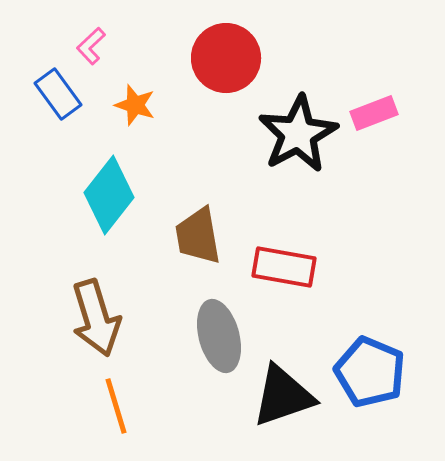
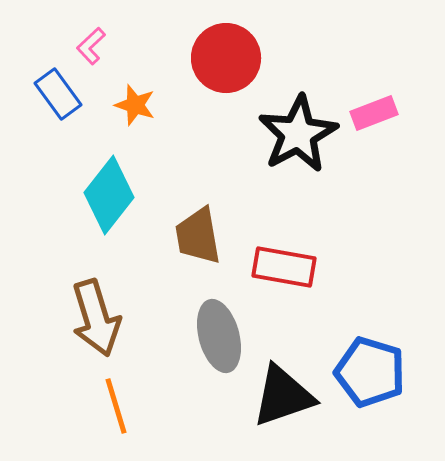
blue pentagon: rotated 6 degrees counterclockwise
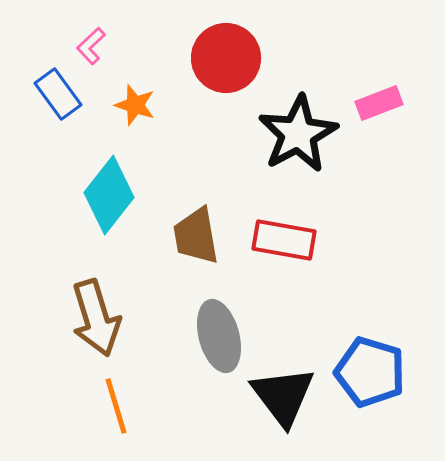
pink rectangle: moved 5 px right, 10 px up
brown trapezoid: moved 2 px left
red rectangle: moved 27 px up
black triangle: rotated 48 degrees counterclockwise
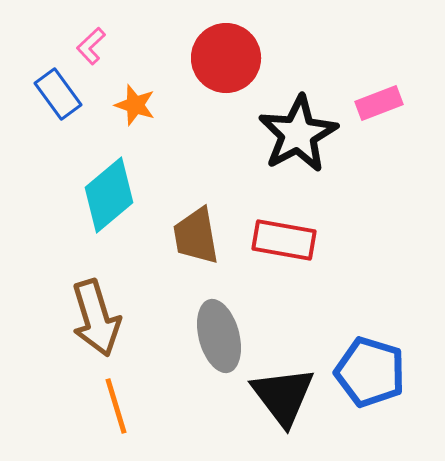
cyan diamond: rotated 12 degrees clockwise
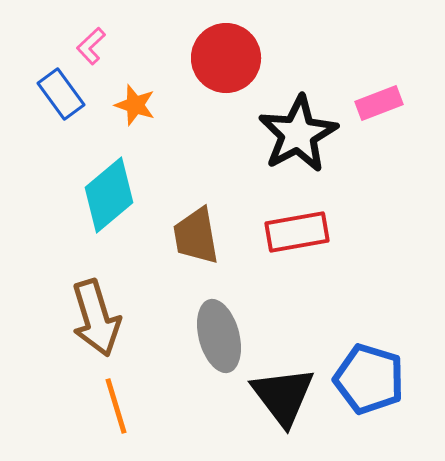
blue rectangle: moved 3 px right
red rectangle: moved 13 px right, 8 px up; rotated 20 degrees counterclockwise
blue pentagon: moved 1 px left, 7 px down
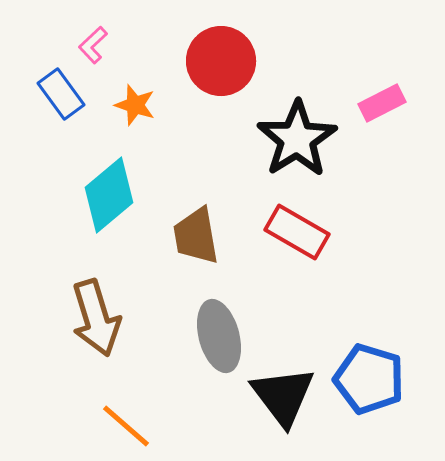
pink L-shape: moved 2 px right, 1 px up
red circle: moved 5 px left, 3 px down
pink rectangle: moved 3 px right; rotated 6 degrees counterclockwise
black star: moved 1 px left, 5 px down; rotated 4 degrees counterclockwise
red rectangle: rotated 40 degrees clockwise
orange line: moved 10 px right, 20 px down; rotated 32 degrees counterclockwise
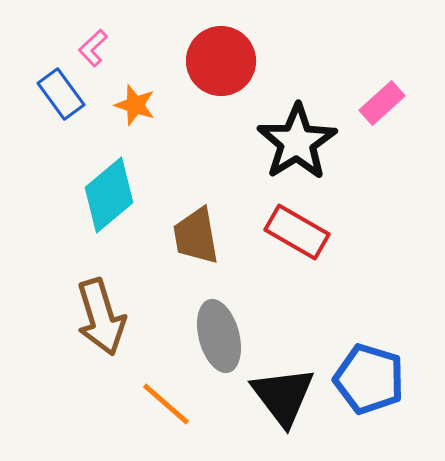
pink L-shape: moved 3 px down
pink rectangle: rotated 15 degrees counterclockwise
black star: moved 3 px down
brown arrow: moved 5 px right, 1 px up
orange line: moved 40 px right, 22 px up
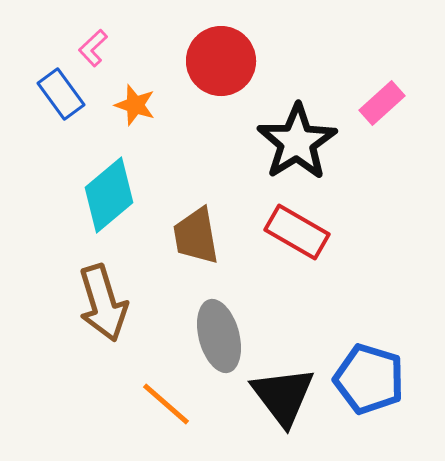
brown arrow: moved 2 px right, 14 px up
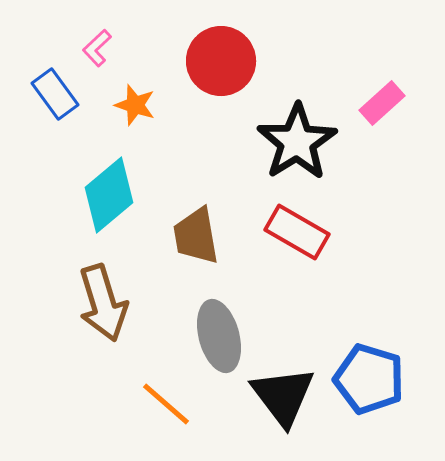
pink L-shape: moved 4 px right
blue rectangle: moved 6 px left
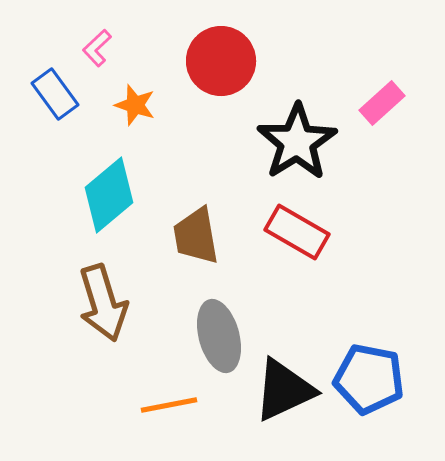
blue pentagon: rotated 6 degrees counterclockwise
black triangle: moved 1 px right, 6 px up; rotated 42 degrees clockwise
orange line: moved 3 px right, 1 px down; rotated 52 degrees counterclockwise
